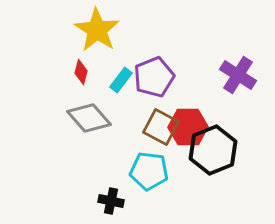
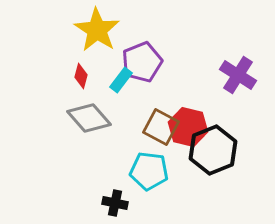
red diamond: moved 4 px down
purple pentagon: moved 12 px left, 15 px up
red hexagon: rotated 15 degrees clockwise
black cross: moved 4 px right, 2 px down
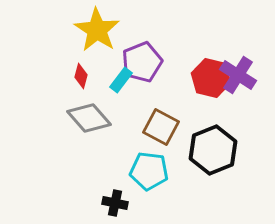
red hexagon: moved 23 px right, 49 px up
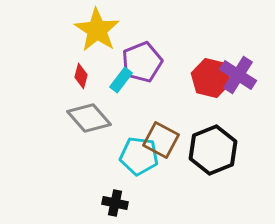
brown square: moved 13 px down
cyan pentagon: moved 10 px left, 15 px up
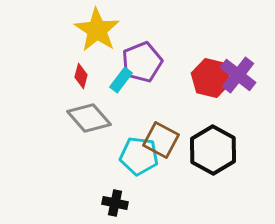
purple cross: rotated 6 degrees clockwise
black hexagon: rotated 9 degrees counterclockwise
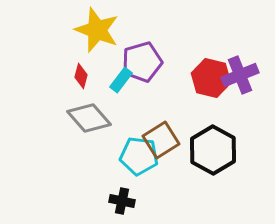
yellow star: rotated 12 degrees counterclockwise
purple pentagon: rotated 6 degrees clockwise
purple cross: moved 2 px right; rotated 30 degrees clockwise
brown square: rotated 30 degrees clockwise
black cross: moved 7 px right, 2 px up
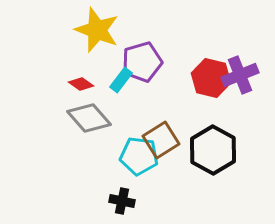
red diamond: moved 8 px down; rotated 70 degrees counterclockwise
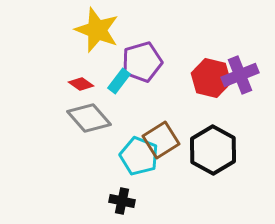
cyan rectangle: moved 2 px left, 1 px down
cyan pentagon: rotated 15 degrees clockwise
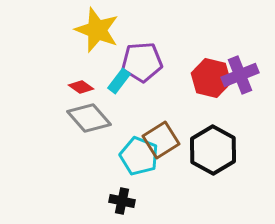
purple pentagon: rotated 12 degrees clockwise
red diamond: moved 3 px down
